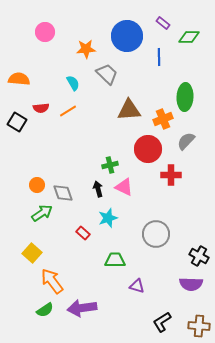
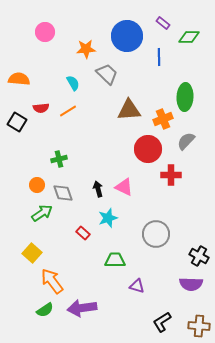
green cross: moved 51 px left, 6 px up
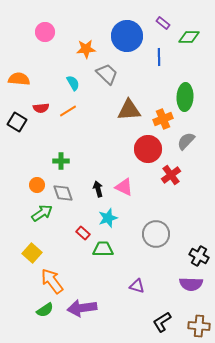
green cross: moved 2 px right, 2 px down; rotated 14 degrees clockwise
red cross: rotated 36 degrees counterclockwise
green trapezoid: moved 12 px left, 11 px up
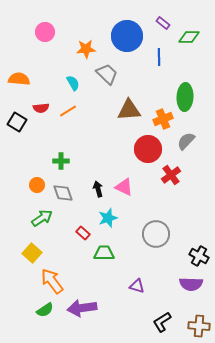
green arrow: moved 5 px down
green trapezoid: moved 1 px right, 4 px down
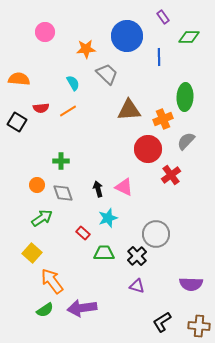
purple rectangle: moved 6 px up; rotated 16 degrees clockwise
black cross: moved 62 px left; rotated 18 degrees clockwise
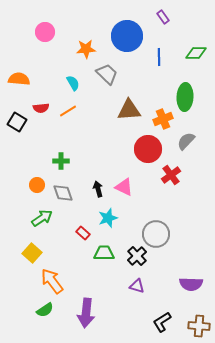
green diamond: moved 7 px right, 16 px down
purple arrow: moved 4 px right, 5 px down; rotated 76 degrees counterclockwise
